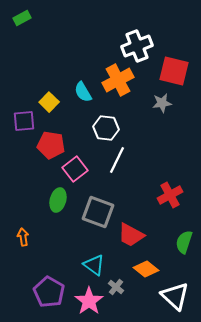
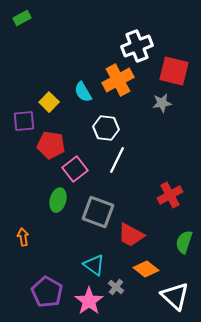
purple pentagon: moved 2 px left
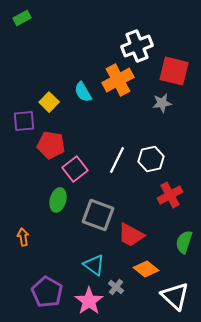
white hexagon: moved 45 px right, 31 px down; rotated 20 degrees counterclockwise
gray square: moved 3 px down
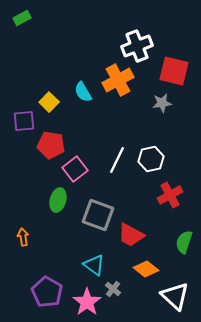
gray cross: moved 3 px left, 2 px down
pink star: moved 2 px left, 1 px down
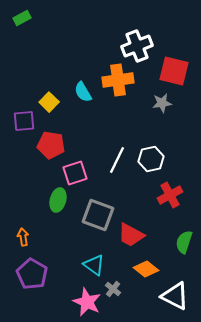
orange cross: rotated 20 degrees clockwise
pink square: moved 4 px down; rotated 20 degrees clockwise
purple pentagon: moved 15 px left, 18 px up
white triangle: rotated 16 degrees counterclockwise
pink star: rotated 12 degrees counterclockwise
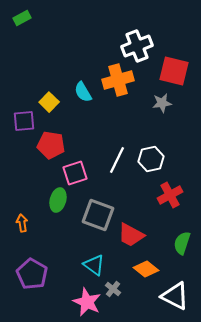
orange cross: rotated 8 degrees counterclockwise
orange arrow: moved 1 px left, 14 px up
green semicircle: moved 2 px left, 1 px down
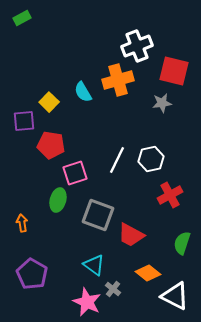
orange diamond: moved 2 px right, 4 px down
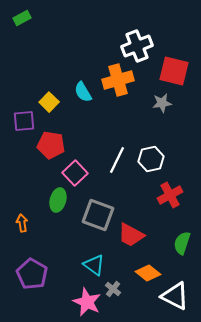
pink square: rotated 25 degrees counterclockwise
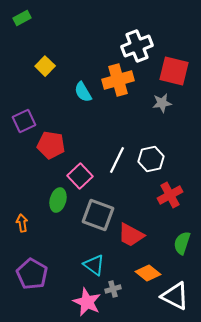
yellow square: moved 4 px left, 36 px up
purple square: rotated 20 degrees counterclockwise
pink square: moved 5 px right, 3 px down
gray cross: rotated 35 degrees clockwise
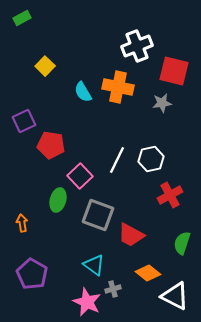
orange cross: moved 7 px down; rotated 28 degrees clockwise
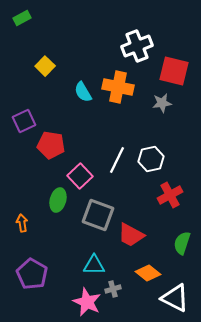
cyan triangle: rotated 35 degrees counterclockwise
white triangle: moved 2 px down
